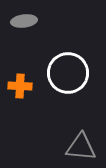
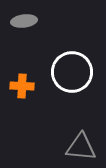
white circle: moved 4 px right, 1 px up
orange cross: moved 2 px right
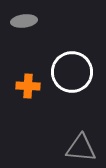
orange cross: moved 6 px right
gray triangle: moved 1 px down
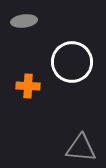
white circle: moved 10 px up
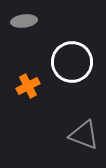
orange cross: rotated 30 degrees counterclockwise
gray triangle: moved 3 px right, 13 px up; rotated 16 degrees clockwise
